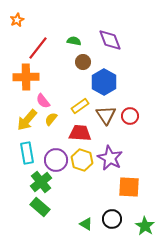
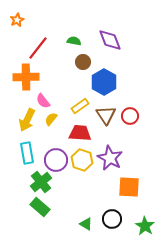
yellow arrow: rotated 15 degrees counterclockwise
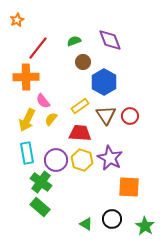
green semicircle: rotated 32 degrees counterclockwise
green cross: rotated 15 degrees counterclockwise
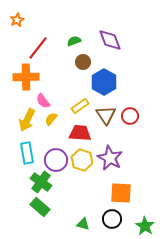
orange square: moved 8 px left, 6 px down
green triangle: moved 3 px left; rotated 16 degrees counterclockwise
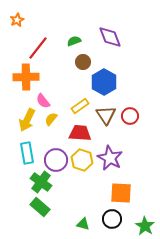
purple diamond: moved 3 px up
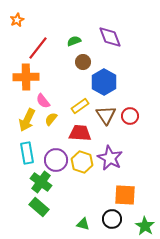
yellow hexagon: moved 2 px down
orange square: moved 4 px right, 2 px down
green rectangle: moved 1 px left
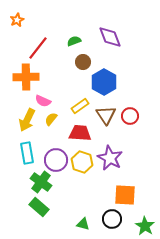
pink semicircle: rotated 28 degrees counterclockwise
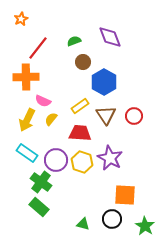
orange star: moved 4 px right, 1 px up
red circle: moved 4 px right
cyan rectangle: rotated 45 degrees counterclockwise
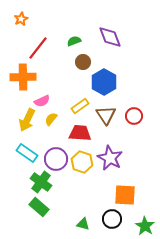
orange cross: moved 3 px left
pink semicircle: moved 1 px left; rotated 49 degrees counterclockwise
purple circle: moved 1 px up
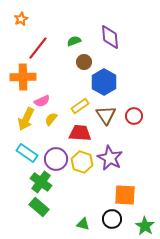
purple diamond: rotated 15 degrees clockwise
brown circle: moved 1 px right
yellow arrow: moved 1 px left, 1 px up
